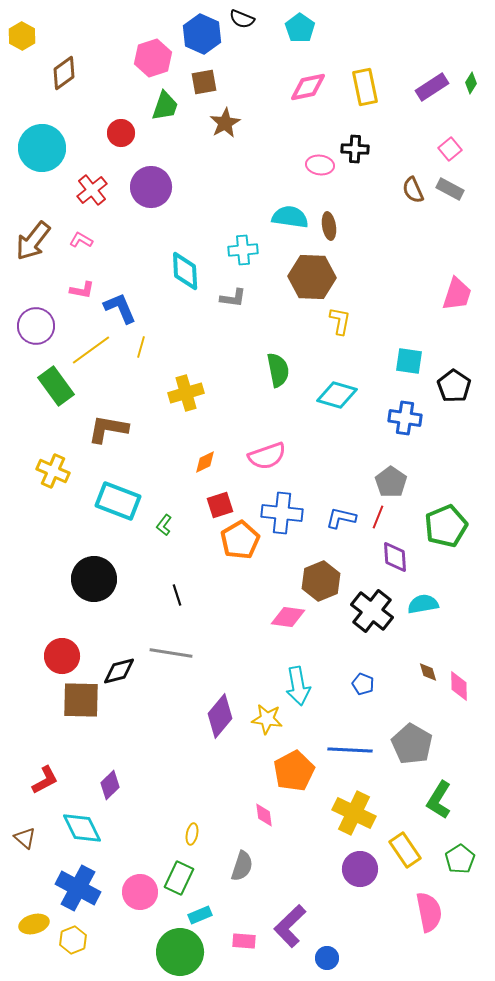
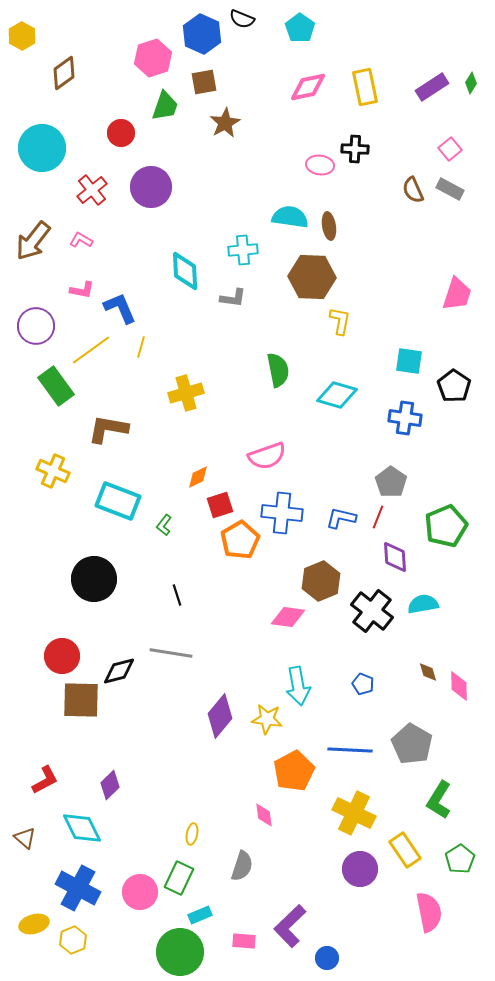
orange diamond at (205, 462): moved 7 px left, 15 px down
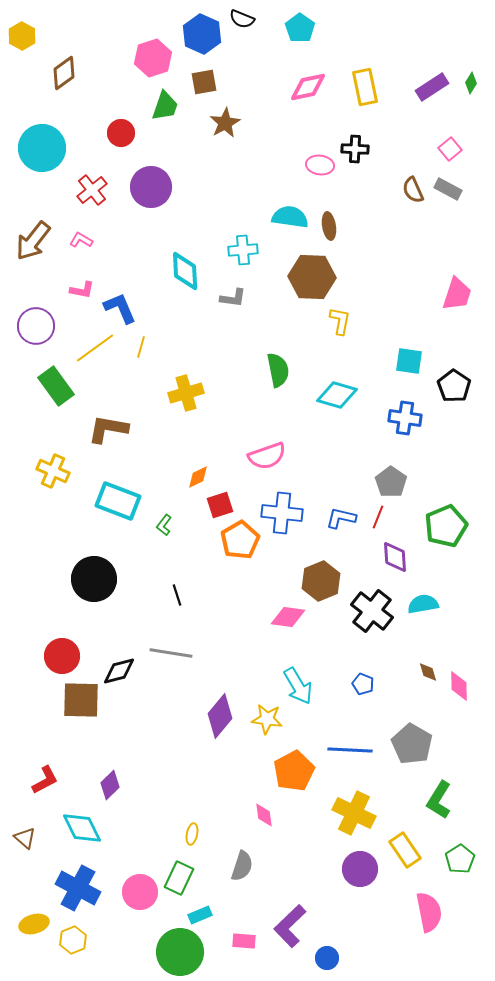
gray rectangle at (450, 189): moved 2 px left
yellow line at (91, 350): moved 4 px right, 2 px up
cyan arrow at (298, 686): rotated 21 degrees counterclockwise
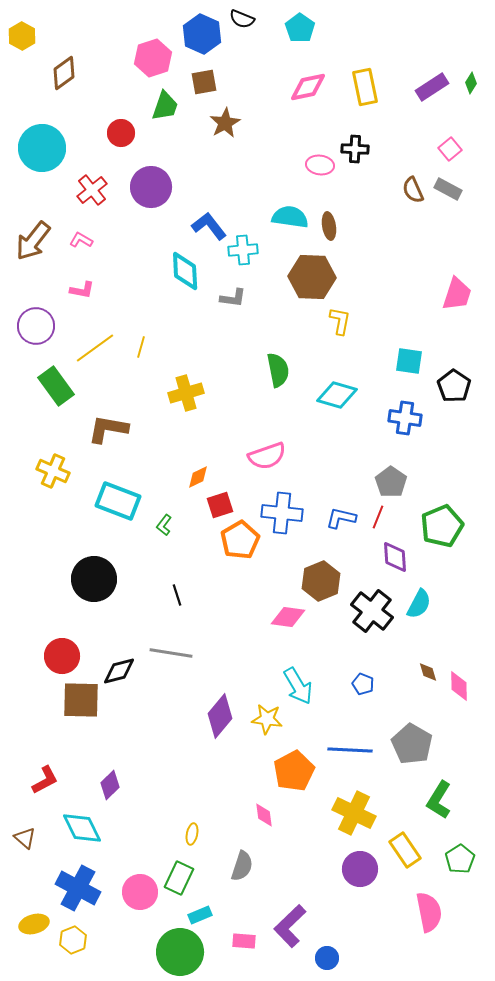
blue L-shape at (120, 308): moved 89 px right, 82 px up; rotated 15 degrees counterclockwise
green pentagon at (446, 526): moved 4 px left
cyan semicircle at (423, 604): moved 4 px left; rotated 128 degrees clockwise
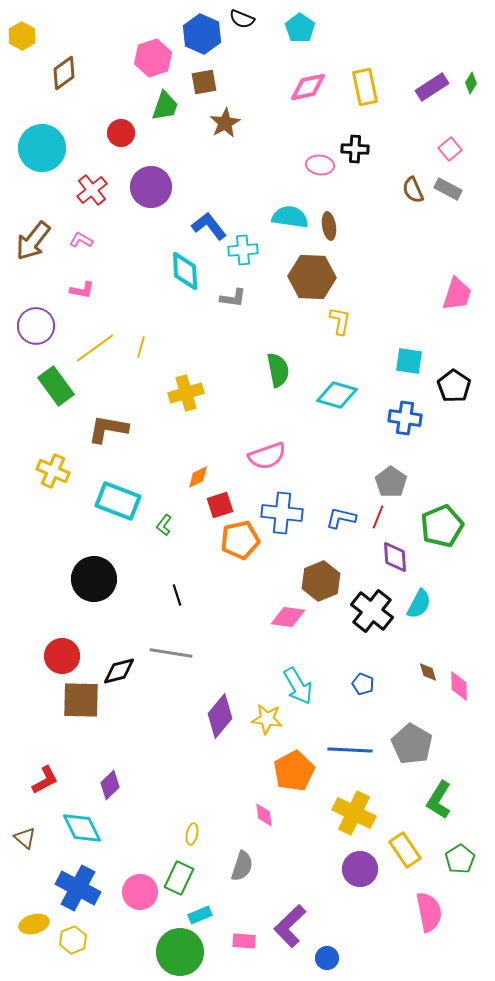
orange pentagon at (240, 540): rotated 18 degrees clockwise
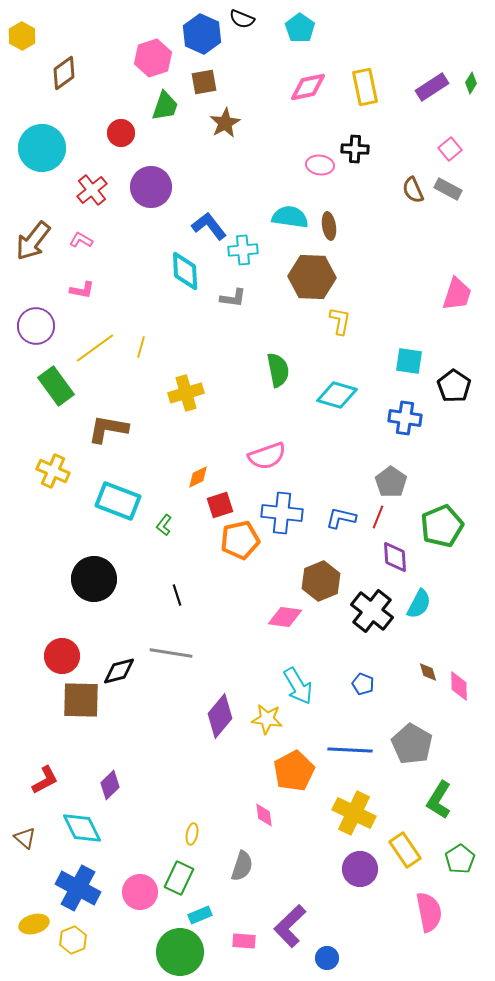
pink diamond at (288, 617): moved 3 px left
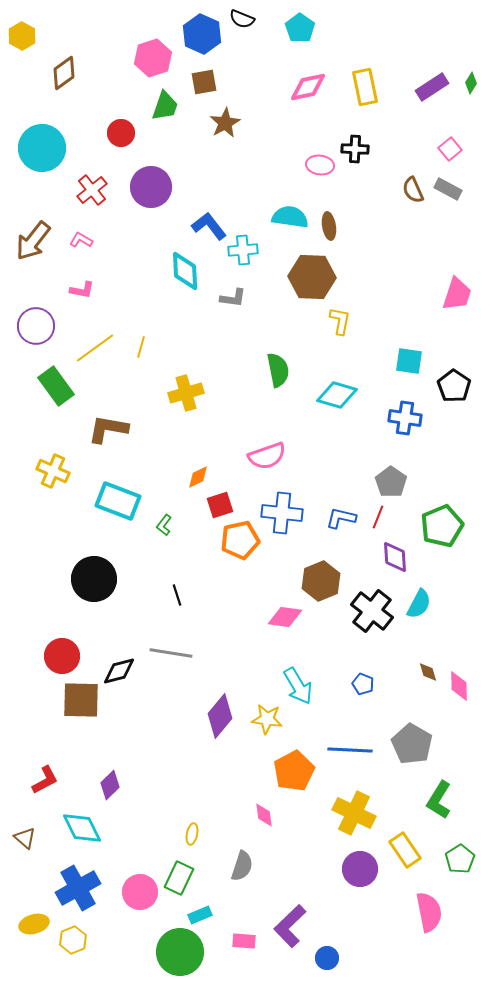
blue cross at (78, 888): rotated 33 degrees clockwise
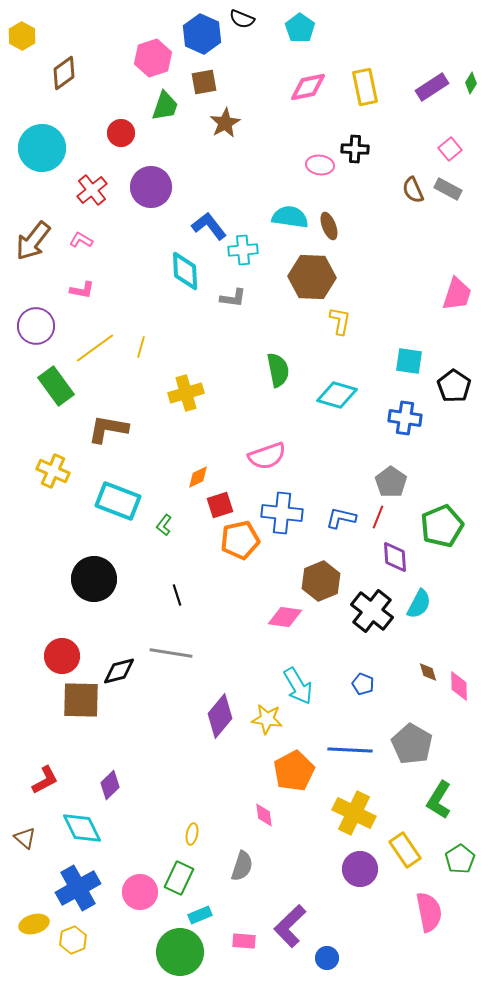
brown ellipse at (329, 226): rotated 12 degrees counterclockwise
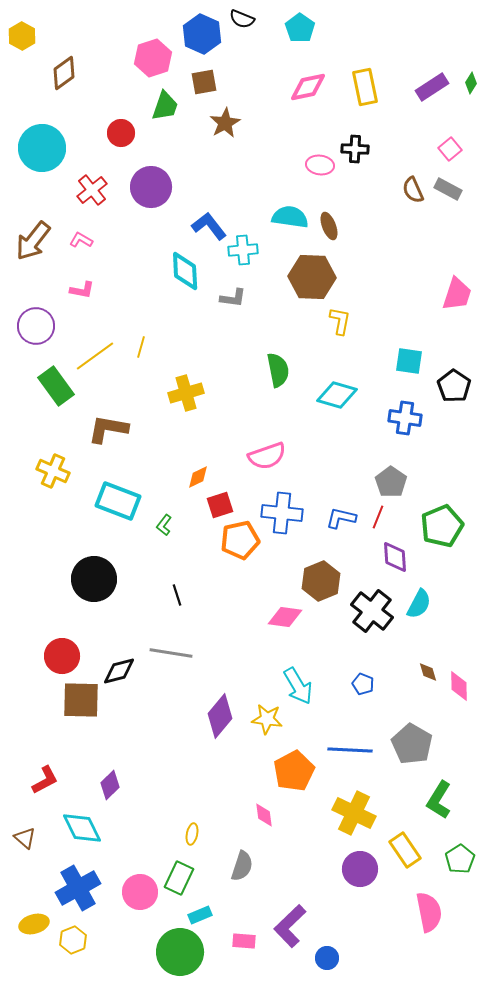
yellow line at (95, 348): moved 8 px down
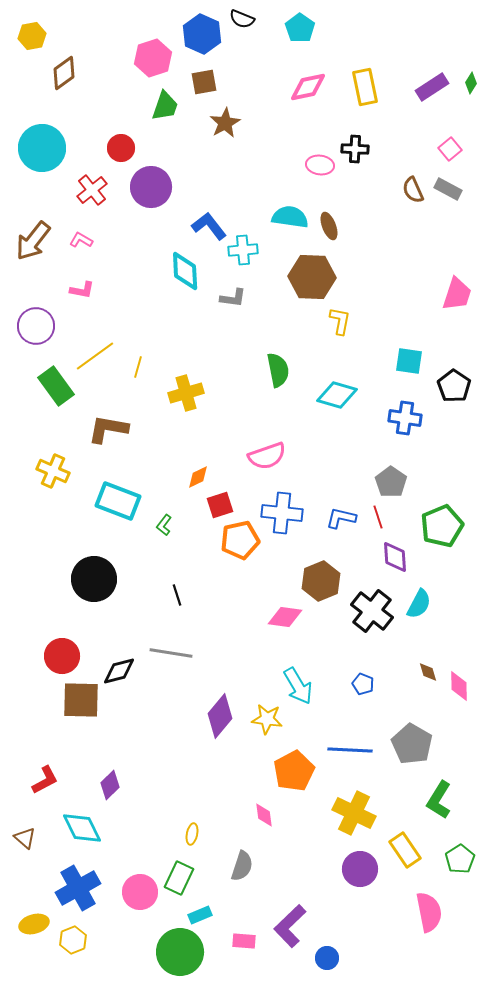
yellow hexagon at (22, 36): moved 10 px right; rotated 20 degrees clockwise
red circle at (121, 133): moved 15 px down
yellow line at (141, 347): moved 3 px left, 20 px down
red line at (378, 517): rotated 40 degrees counterclockwise
